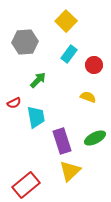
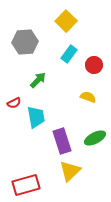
red rectangle: rotated 24 degrees clockwise
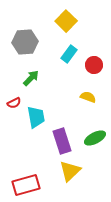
green arrow: moved 7 px left, 2 px up
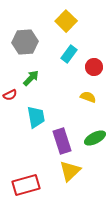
red circle: moved 2 px down
red semicircle: moved 4 px left, 8 px up
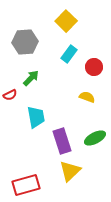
yellow semicircle: moved 1 px left
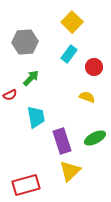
yellow square: moved 6 px right, 1 px down
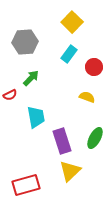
green ellipse: rotated 35 degrees counterclockwise
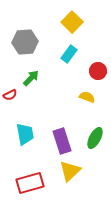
red circle: moved 4 px right, 4 px down
cyan trapezoid: moved 11 px left, 17 px down
red rectangle: moved 4 px right, 2 px up
